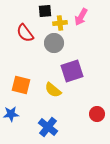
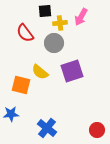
yellow semicircle: moved 13 px left, 18 px up
red circle: moved 16 px down
blue cross: moved 1 px left, 1 px down
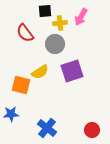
gray circle: moved 1 px right, 1 px down
yellow semicircle: rotated 72 degrees counterclockwise
red circle: moved 5 px left
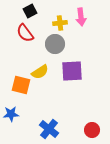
black square: moved 15 px left; rotated 24 degrees counterclockwise
pink arrow: rotated 36 degrees counterclockwise
purple square: rotated 15 degrees clockwise
blue cross: moved 2 px right, 1 px down
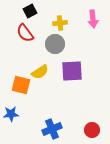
pink arrow: moved 12 px right, 2 px down
blue cross: moved 3 px right; rotated 30 degrees clockwise
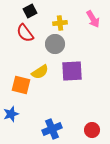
pink arrow: rotated 24 degrees counterclockwise
blue star: rotated 14 degrees counterclockwise
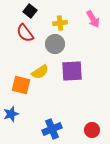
black square: rotated 24 degrees counterclockwise
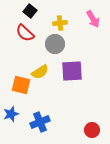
red semicircle: rotated 12 degrees counterclockwise
blue cross: moved 12 px left, 7 px up
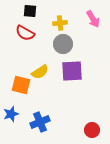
black square: rotated 32 degrees counterclockwise
red semicircle: rotated 12 degrees counterclockwise
gray circle: moved 8 px right
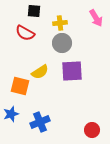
black square: moved 4 px right
pink arrow: moved 3 px right, 1 px up
gray circle: moved 1 px left, 1 px up
orange square: moved 1 px left, 1 px down
